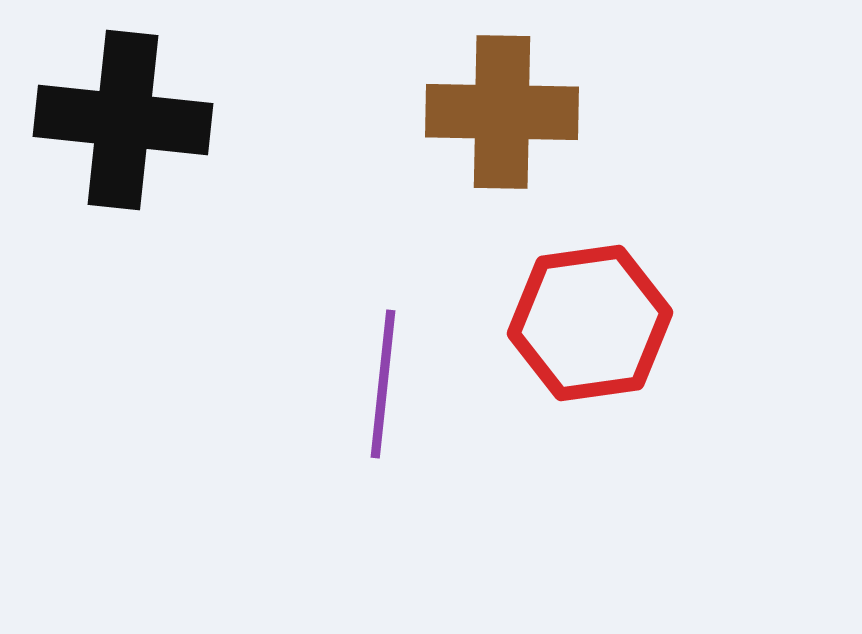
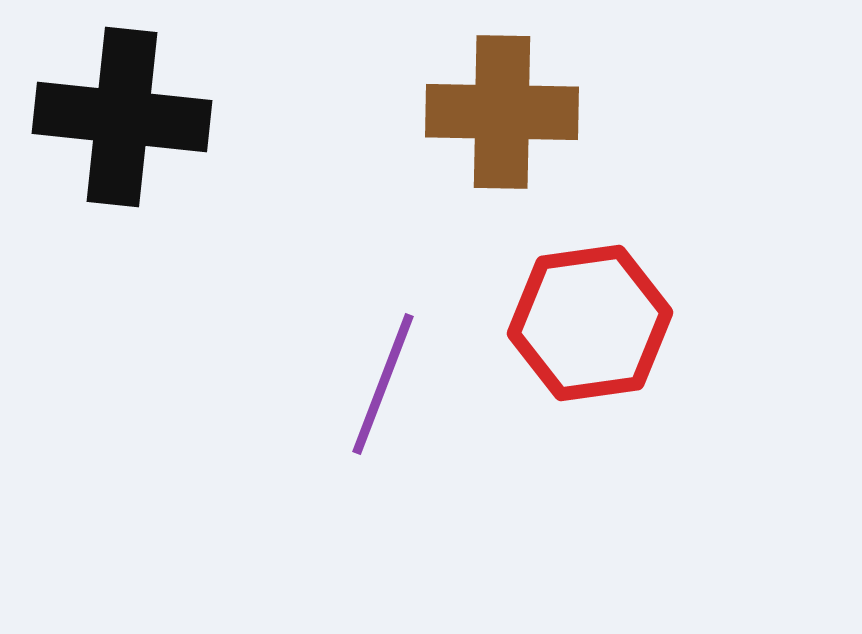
black cross: moved 1 px left, 3 px up
purple line: rotated 15 degrees clockwise
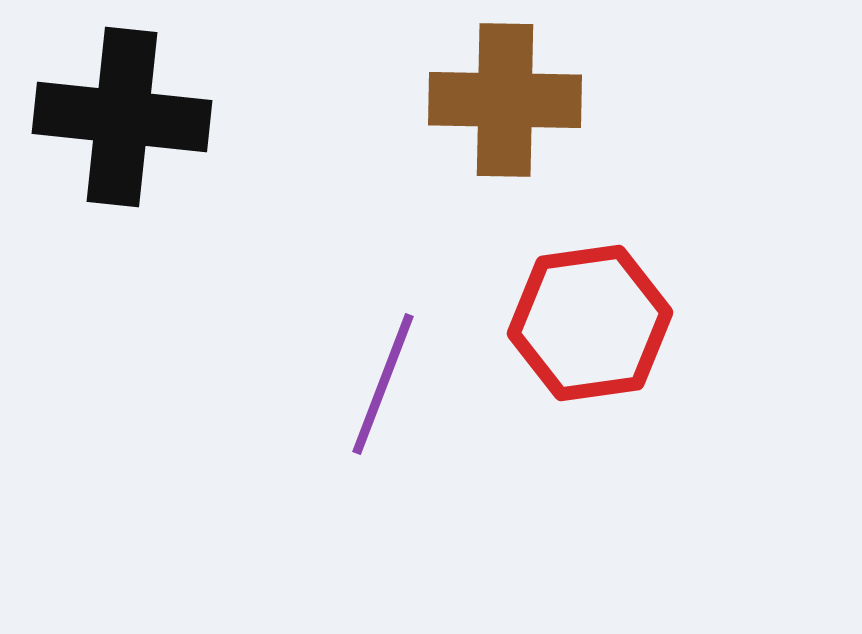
brown cross: moved 3 px right, 12 px up
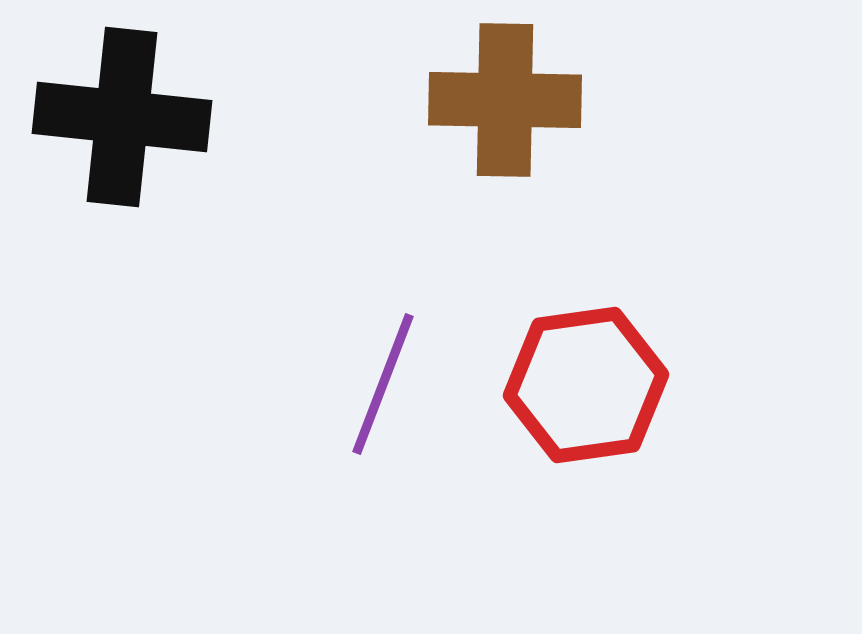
red hexagon: moved 4 px left, 62 px down
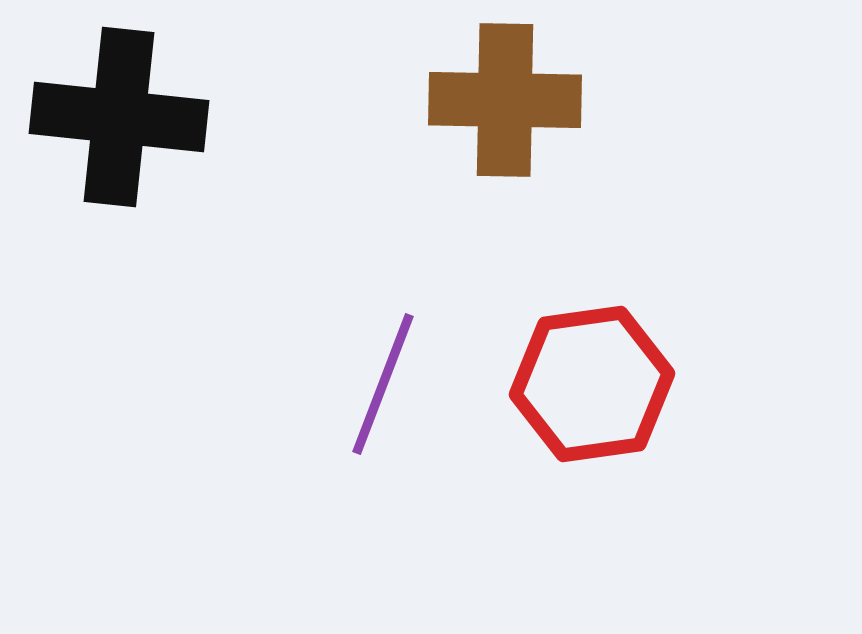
black cross: moved 3 px left
red hexagon: moved 6 px right, 1 px up
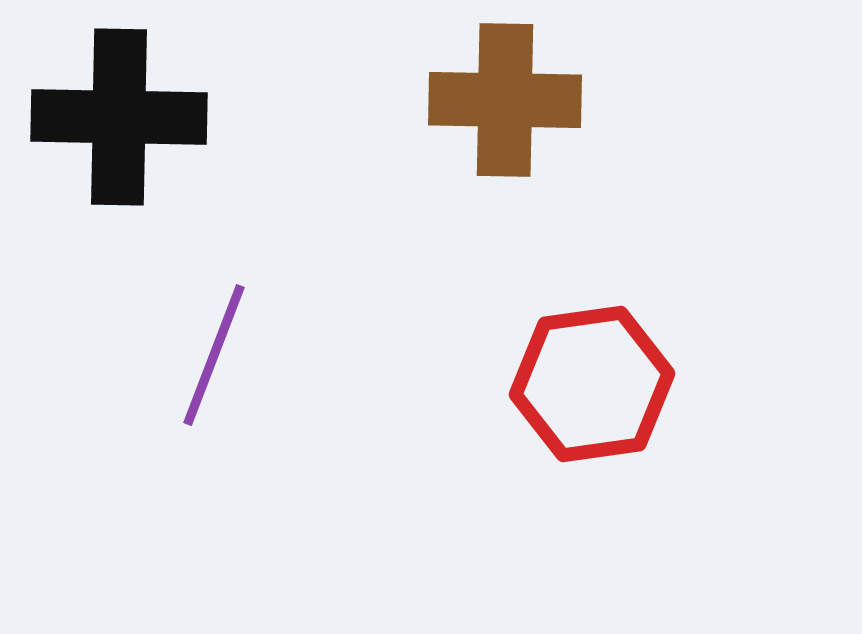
black cross: rotated 5 degrees counterclockwise
purple line: moved 169 px left, 29 px up
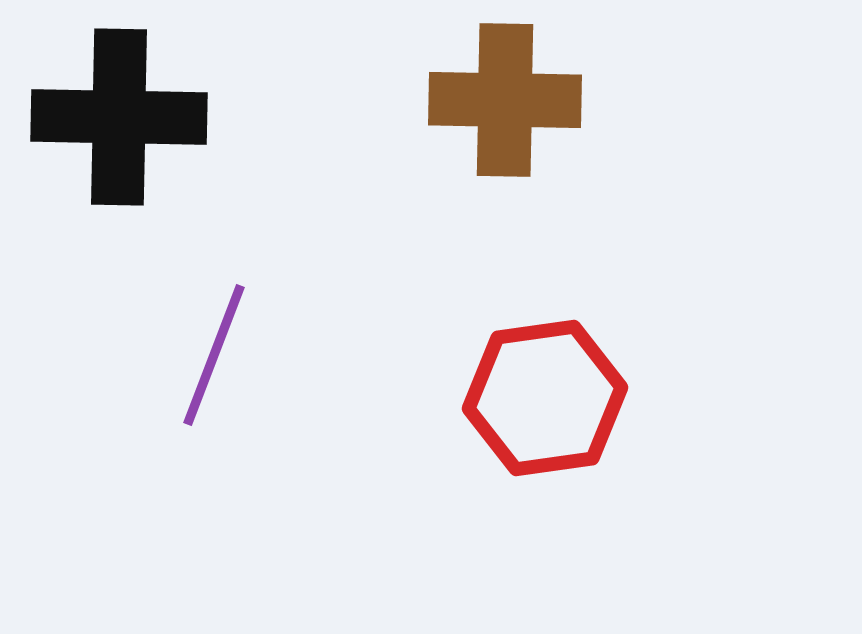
red hexagon: moved 47 px left, 14 px down
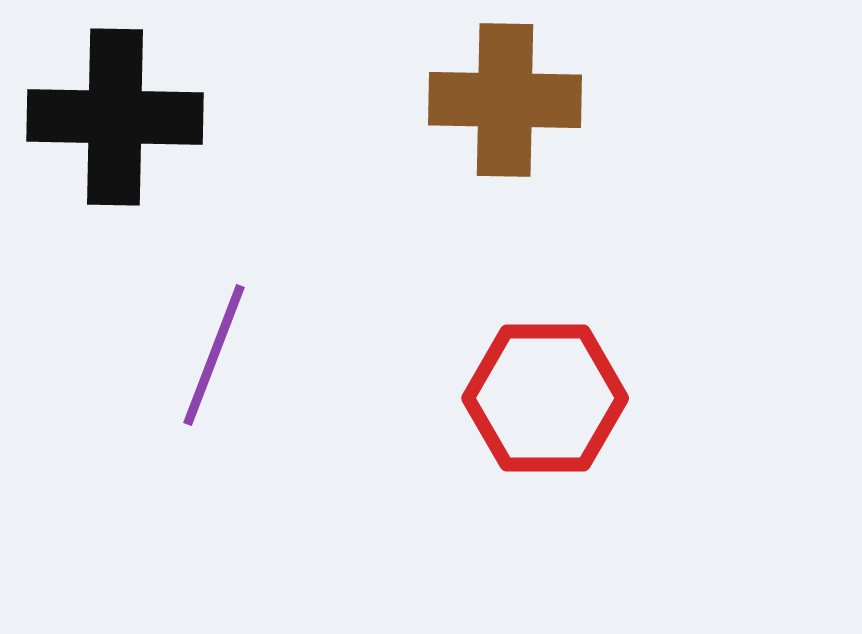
black cross: moved 4 px left
red hexagon: rotated 8 degrees clockwise
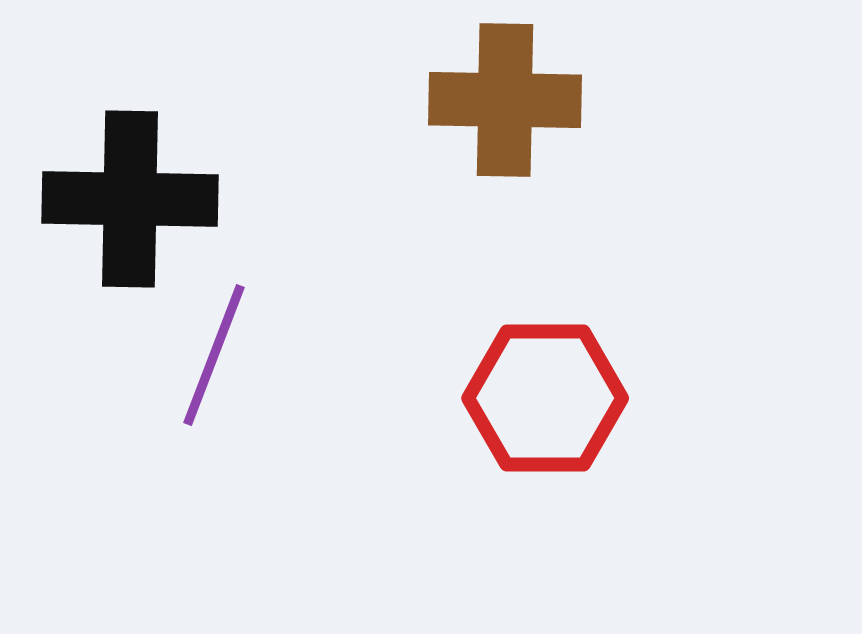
black cross: moved 15 px right, 82 px down
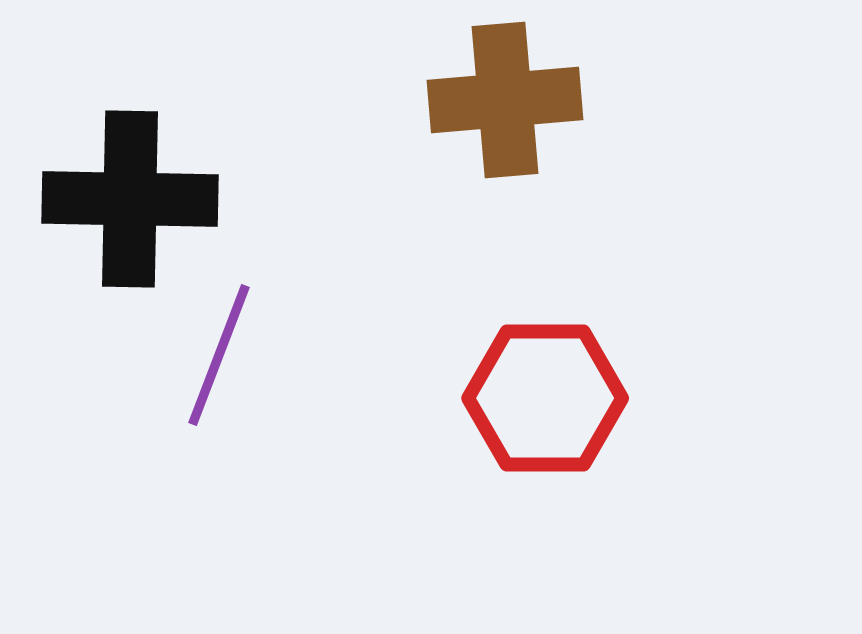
brown cross: rotated 6 degrees counterclockwise
purple line: moved 5 px right
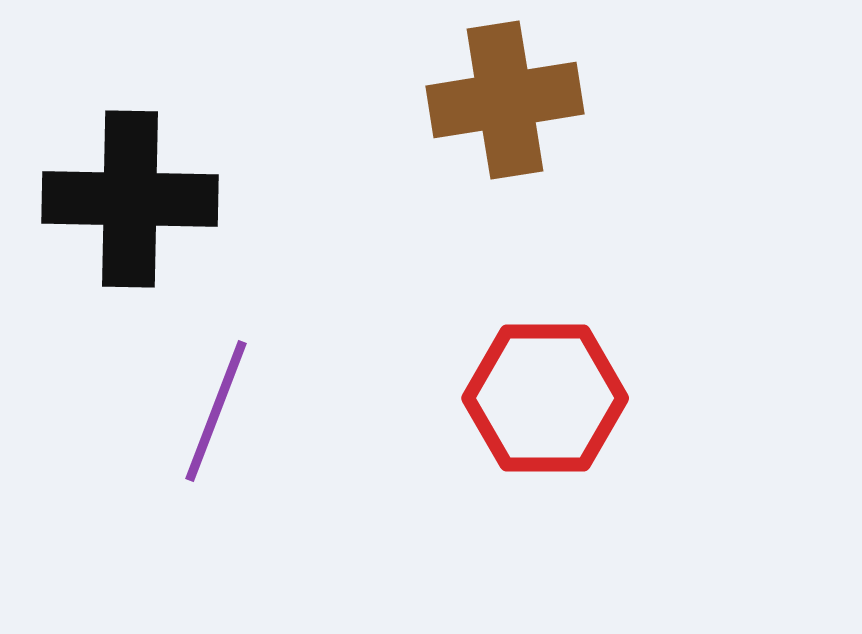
brown cross: rotated 4 degrees counterclockwise
purple line: moved 3 px left, 56 px down
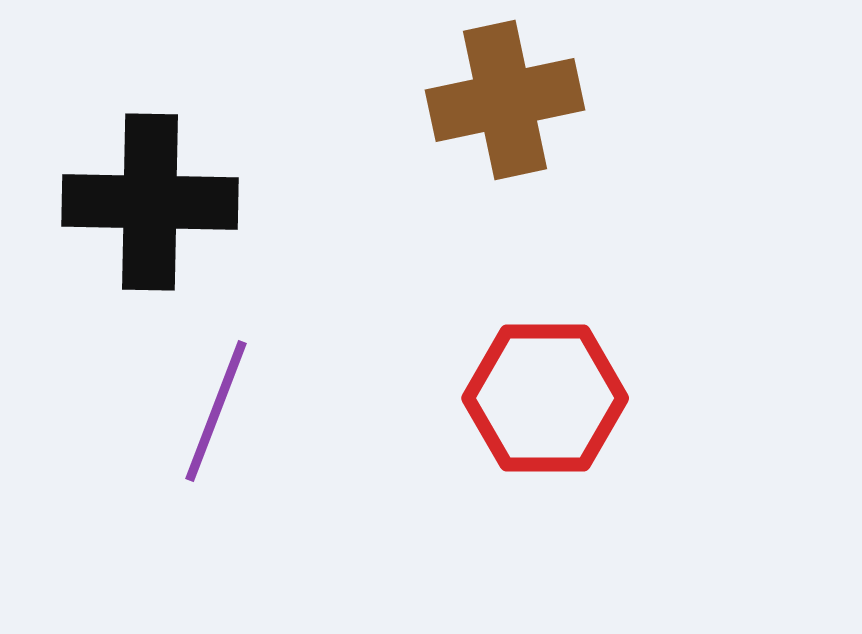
brown cross: rotated 3 degrees counterclockwise
black cross: moved 20 px right, 3 px down
